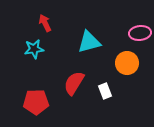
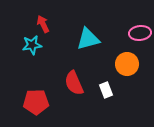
red arrow: moved 2 px left, 1 px down
cyan triangle: moved 1 px left, 3 px up
cyan star: moved 2 px left, 4 px up
orange circle: moved 1 px down
red semicircle: rotated 55 degrees counterclockwise
white rectangle: moved 1 px right, 1 px up
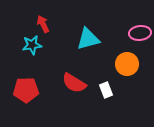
red semicircle: rotated 35 degrees counterclockwise
red pentagon: moved 10 px left, 12 px up
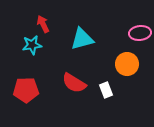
cyan triangle: moved 6 px left
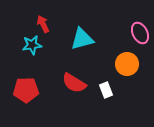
pink ellipse: rotated 70 degrees clockwise
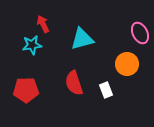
red semicircle: rotated 40 degrees clockwise
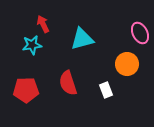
red semicircle: moved 6 px left
